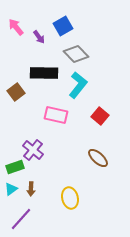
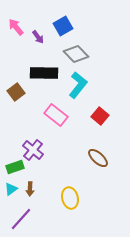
purple arrow: moved 1 px left
pink rectangle: rotated 25 degrees clockwise
brown arrow: moved 1 px left
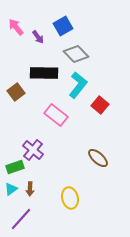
red square: moved 11 px up
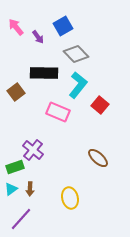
pink rectangle: moved 2 px right, 3 px up; rotated 15 degrees counterclockwise
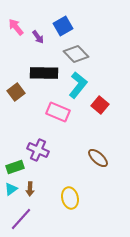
purple cross: moved 5 px right; rotated 15 degrees counterclockwise
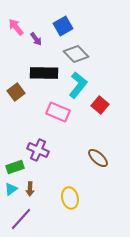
purple arrow: moved 2 px left, 2 px down
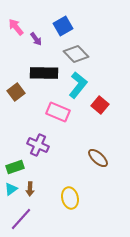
purple cross: moved 5 px up
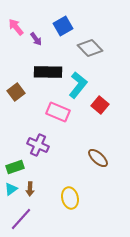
gray diamond: moved 14 px right, 6 px up
black rectangle: moved 4 px right, 1 px up
